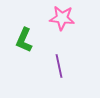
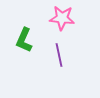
purple line: moved 11 px up
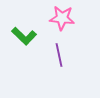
green L-shape: moved 4 px up; rotated 70 degrees counterclockwise
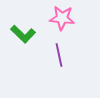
green L-shape: moved 1 px left, 2 px up
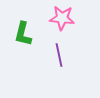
green L-shape: rotated 60 degrees clockwise
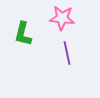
purple line: moved 8 px right, 2 px up
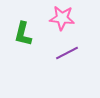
purple line: rotated 75 degrees clockwise
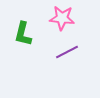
purple line: moved 1 px up
